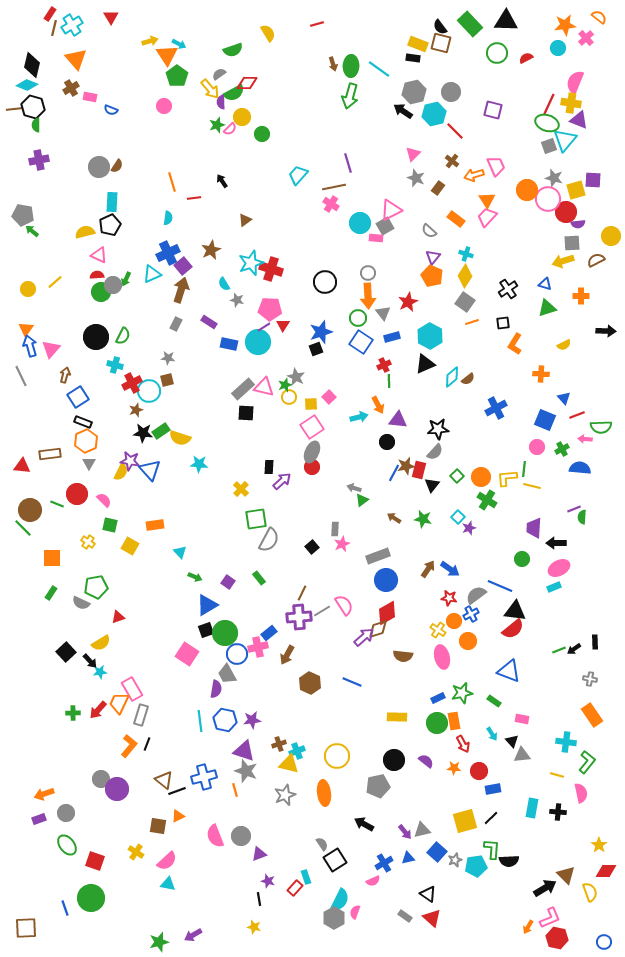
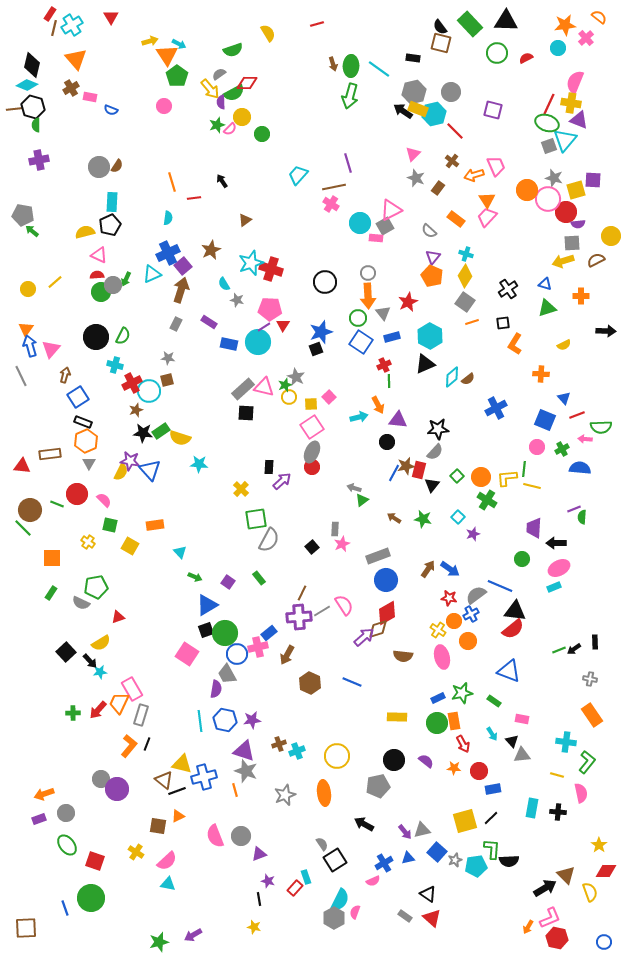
yellow rectangle at (418, 44): moved 65 px down
purple star at (469, 528): moved 4 px right, 6 px down
yellow triangle at (289, 764): moved 107 px left
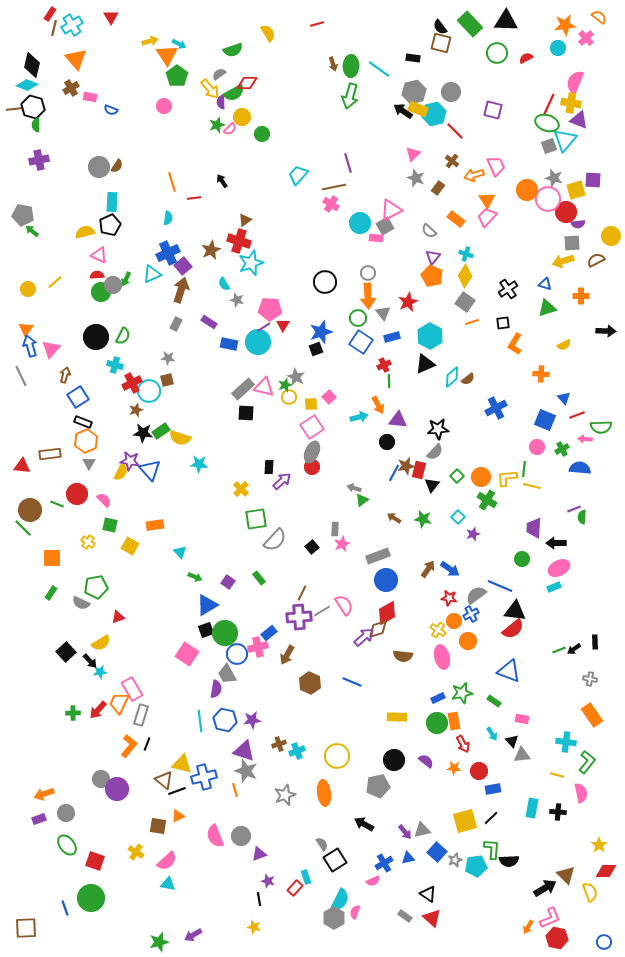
red cross at (271, 269): moved 32 px left, 28 px up
gray semicircle at (269, 540): moved 6 px right; rotated 15 degrees clockwise
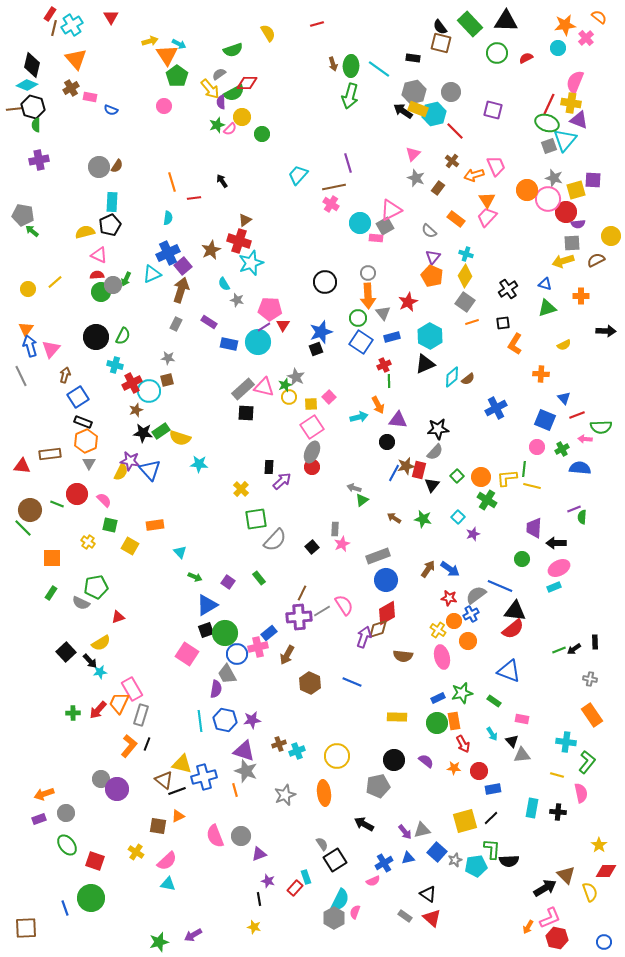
purple arrow at (364, 637): rotated 30 degrees counterclockwise
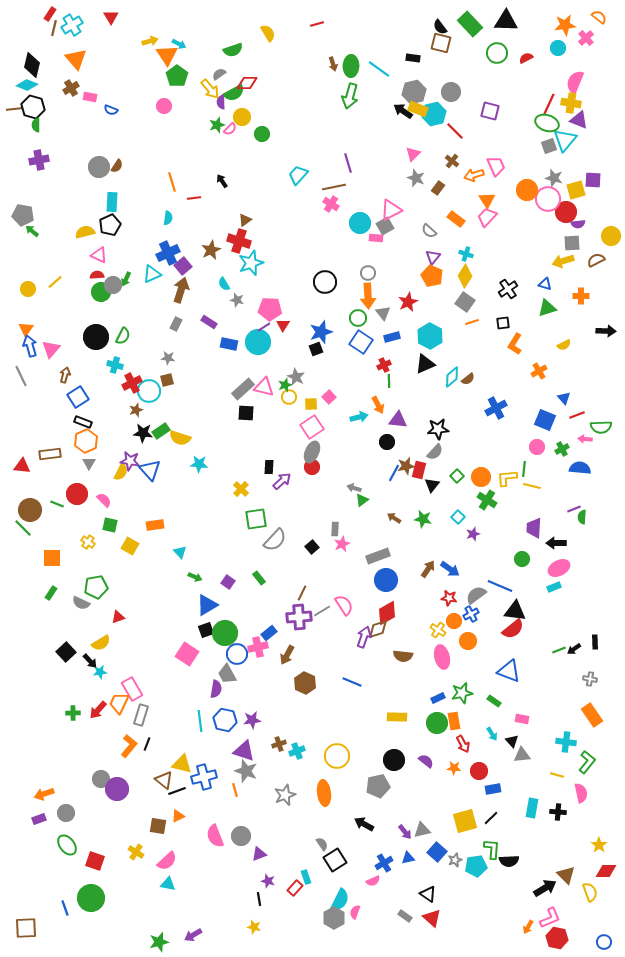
purple square at (493, 110): moved 3 px left, 1 px down
orange cross at (541, 374): moved 2 px left, 3 px up; rotated 35 degrees counterclockwise
brown hexagon at (310, 683): moved 5 px left
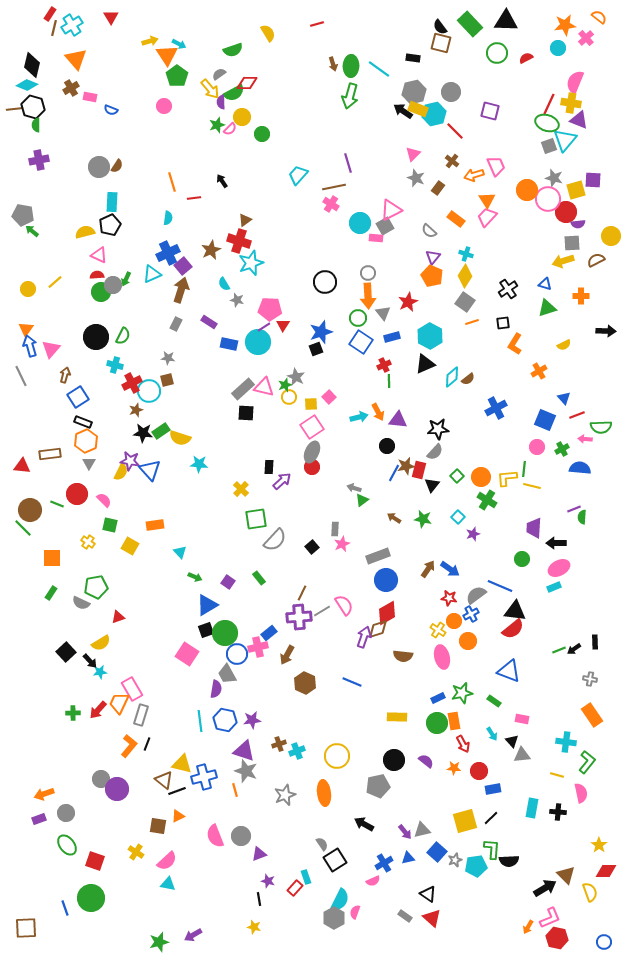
orange arrow at (378, 405): moved 7 px down
black circle at (387, 442): moved 4 px down
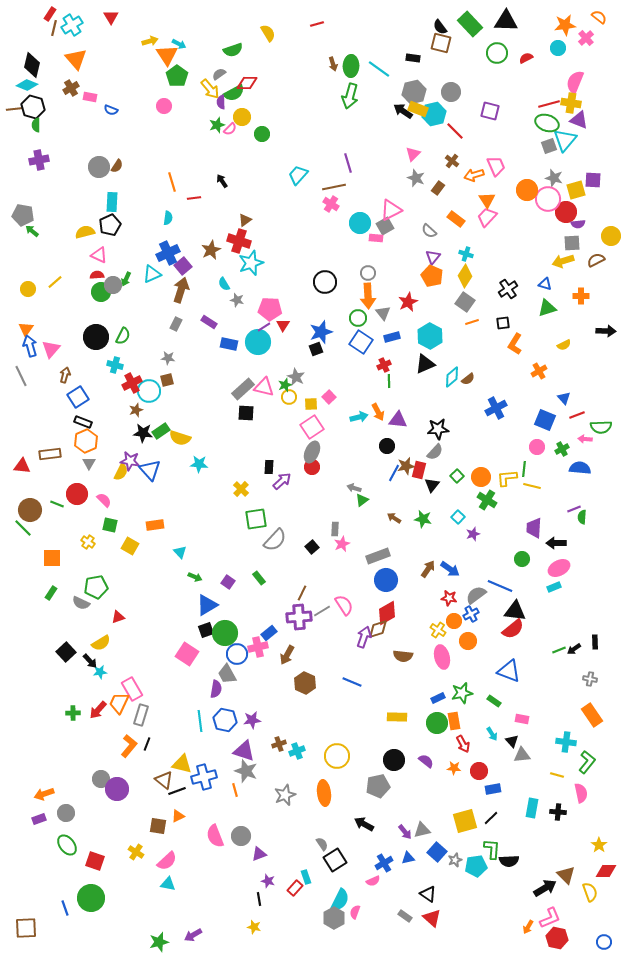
red line at (549, 104): rotated 50 degrees clockwise
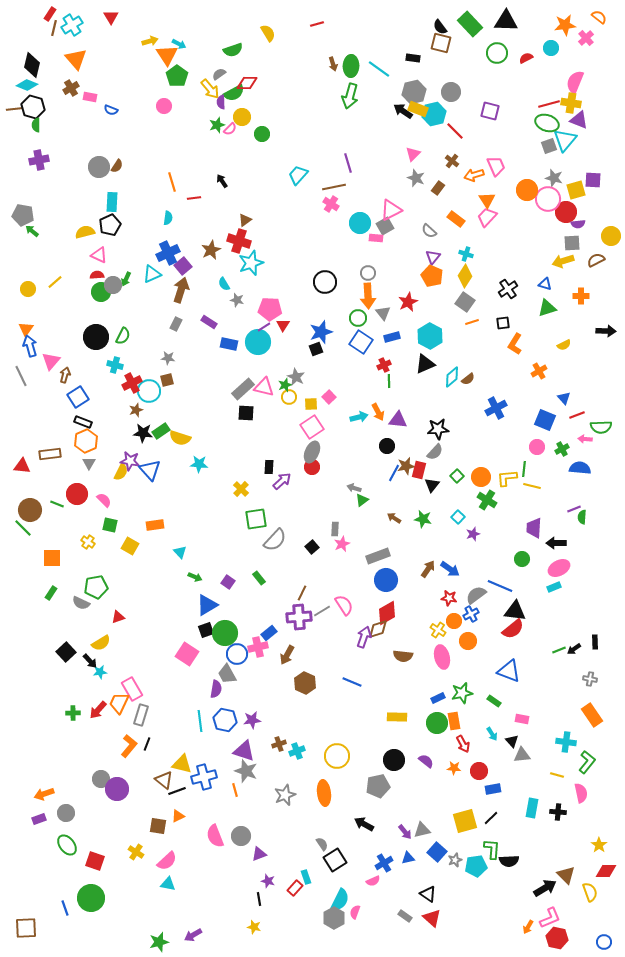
cyan circle at (558, 48): moved 7 px left
pink triangle at (51, 349): moved 12 px down
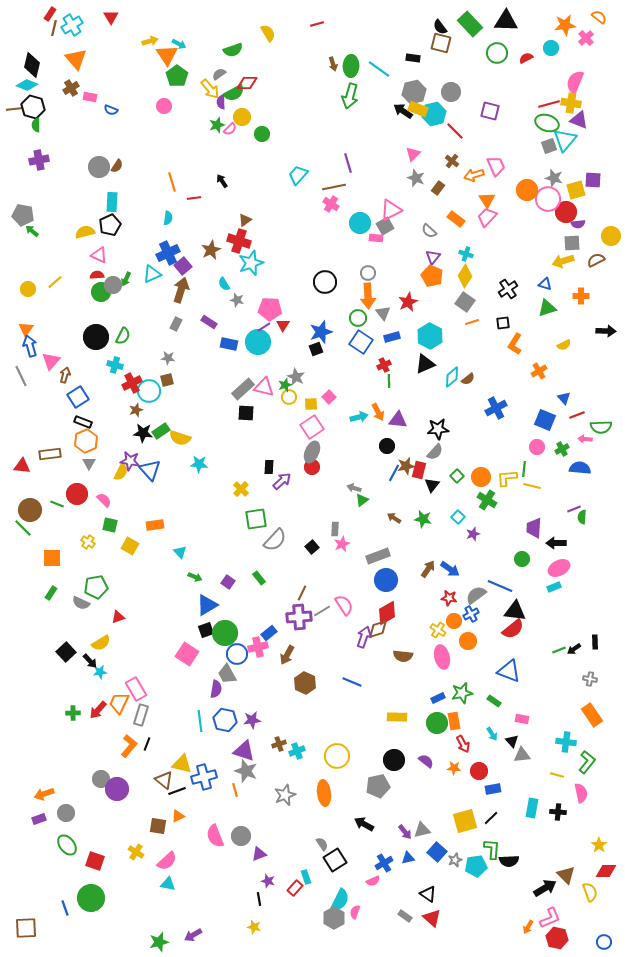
pink rectangle at (132, 689): moved 4 px right
